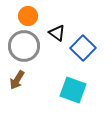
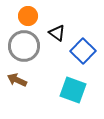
blue square: moved 3 px down
brown arrow: rotated 84 degrees clockwise
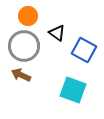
blue square: moved 1 px right, 1 px up; rotated 15 degrees counterclockwise
brown arrow: moved 4 px right, 5 px up
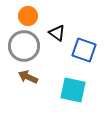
blue square: rotated 10 degrees counterclockwise
brown arrow: moved 7 px right, 2 px down
cyan square: rotated 8 degrees counterclockwise
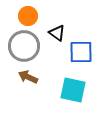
blue square: moved 3 px left, 2 px down; rotated 20 degrees counterclockwise
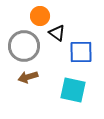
orange circle: moved 12 px right
brown arrow: rotated 42 degrees counterclockwise
